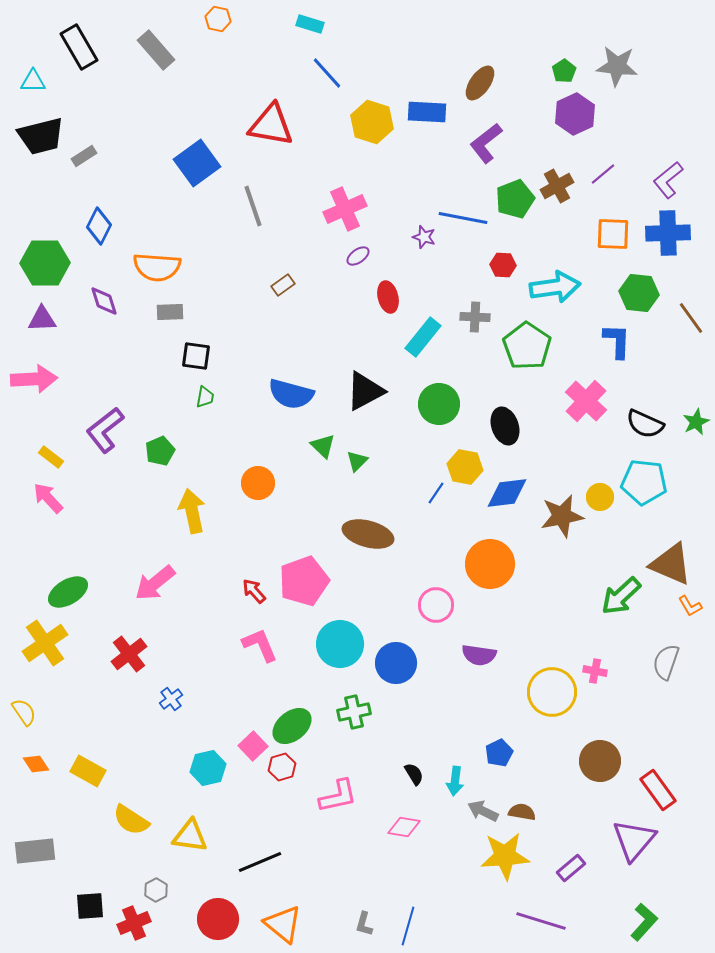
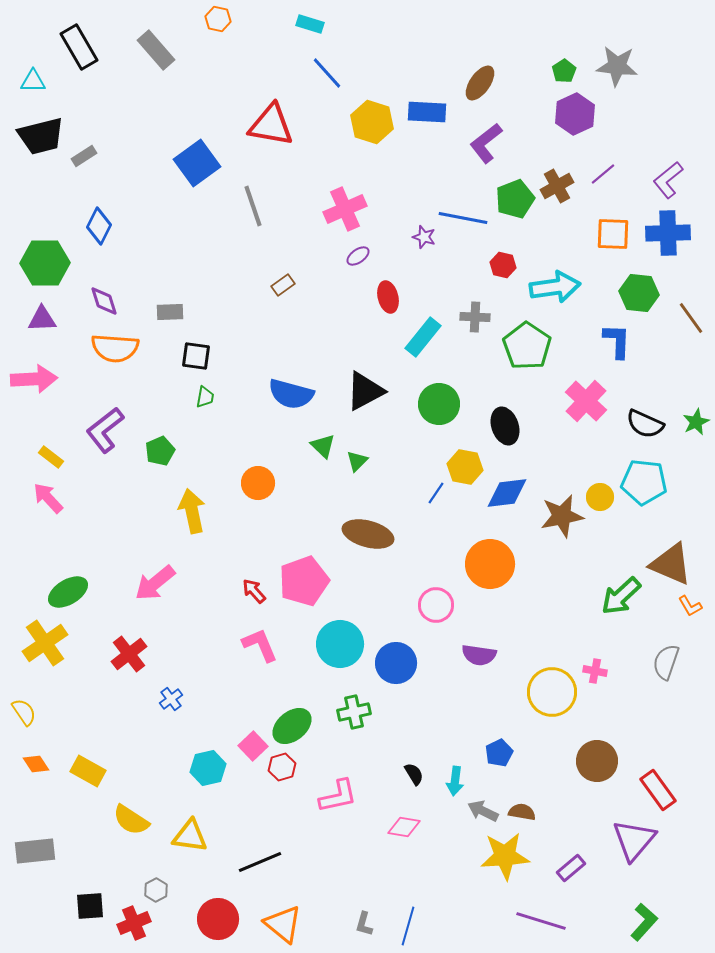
red hexagon at (503, 265): rotated 10 degrees clockwise
orange semicircle at (157, 267): moved 42 px left, 81 px down
brown circle at (600, 761): moved 3 px left
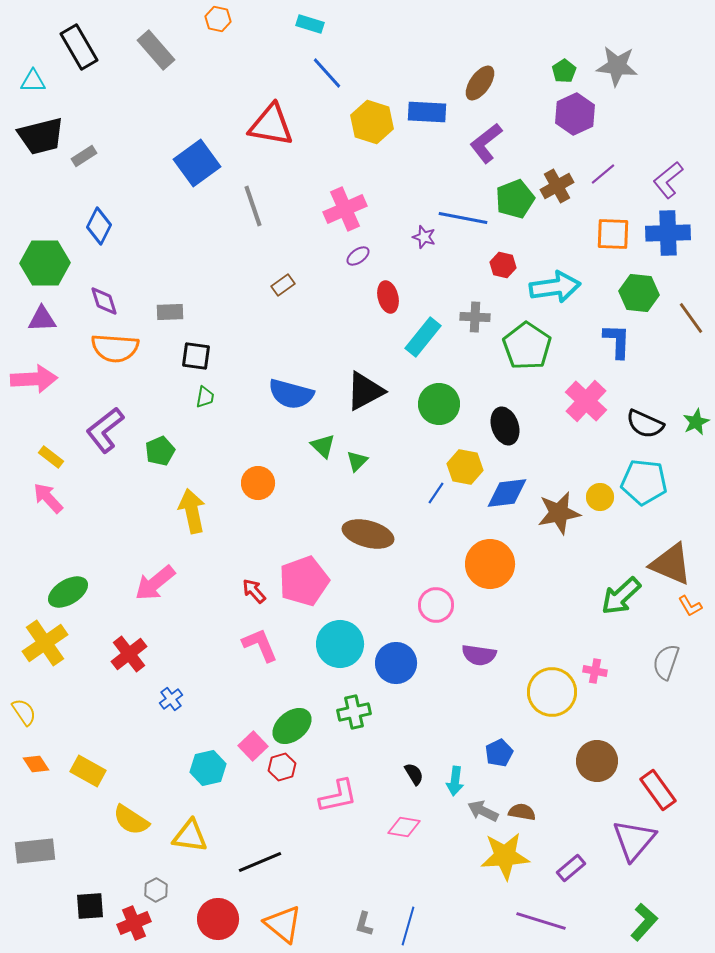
brown star at (562, 516): moved 3 px left, 3 px up
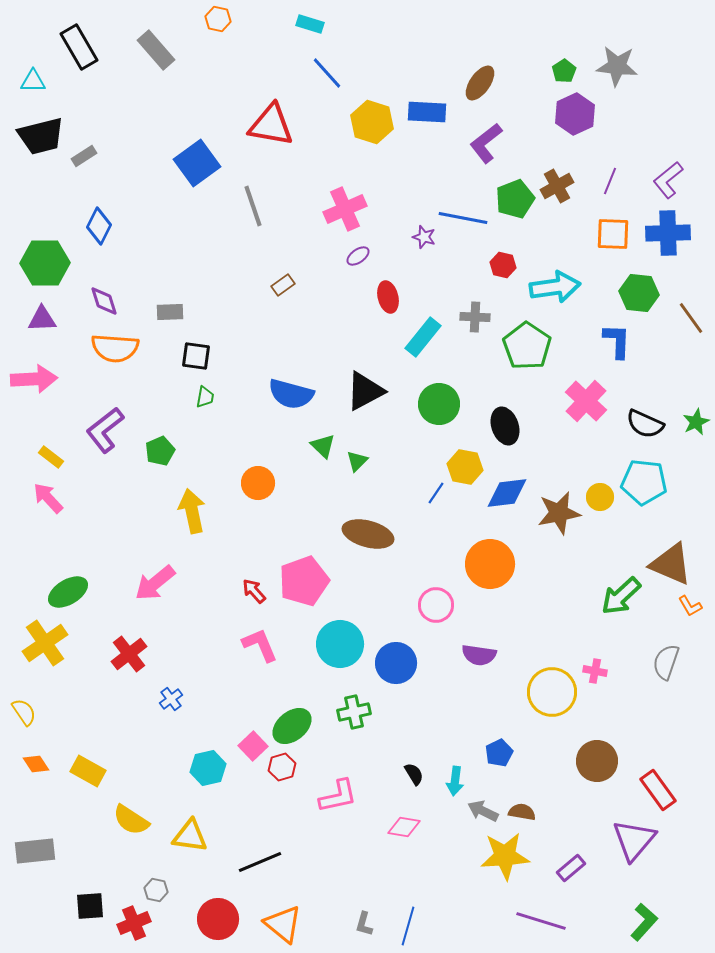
purple line at (603, 174): moved 7 px right, 7 px down; rotated 28 degrees counterclockwise
gray hexagon at (156, 890): rotated 20 degrees counterclockwise
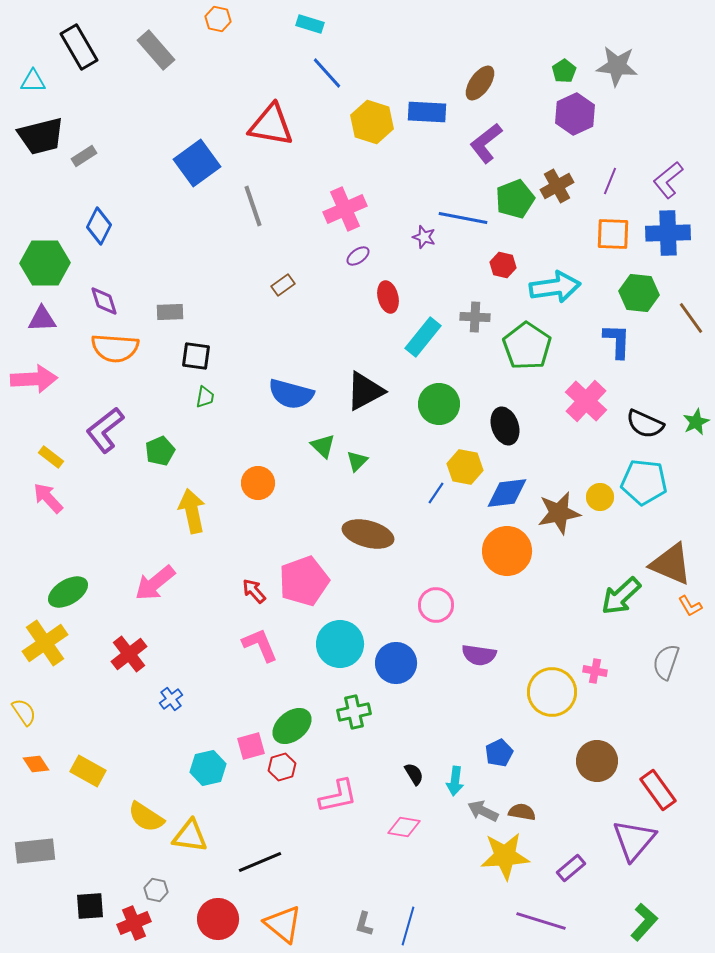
orange circle at (490, 564): moved 17 px right, 13 px up
pink square at (253, 746): moved 2 px left; rotated 28 degrees clockwise
yellow semicircle at (131, 820): moved 15 px right, 3 px up
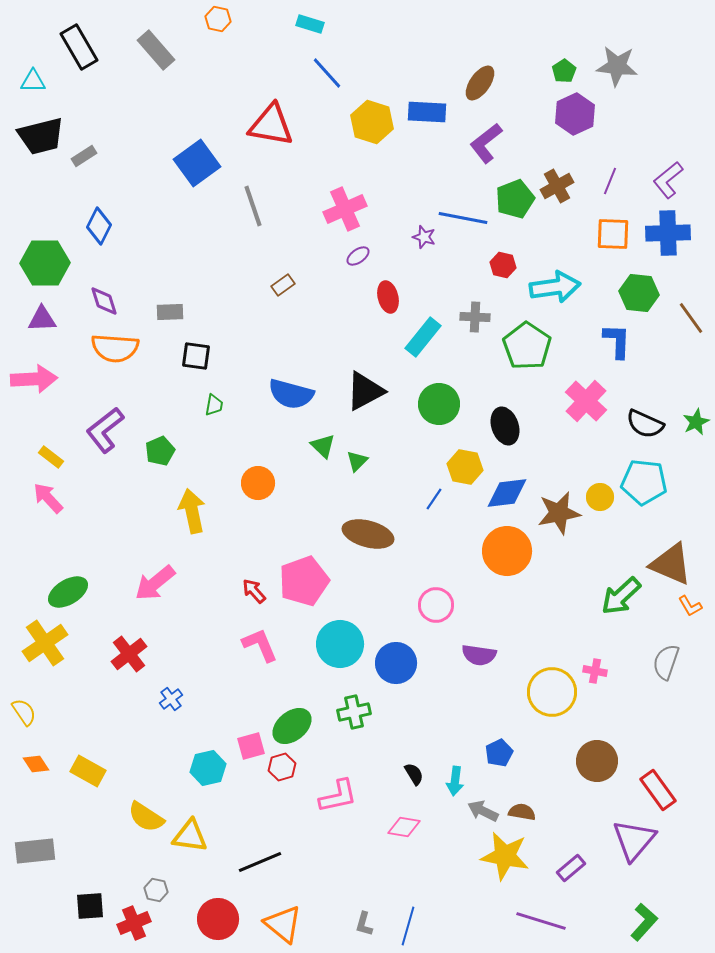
green trapezoid at (205, 397): moved 9 px right, 8 px down
blue line at (436, 493): moved 2 px left, 6 px down
yellow star at (505, 856): rotated 15 degrees clockwise
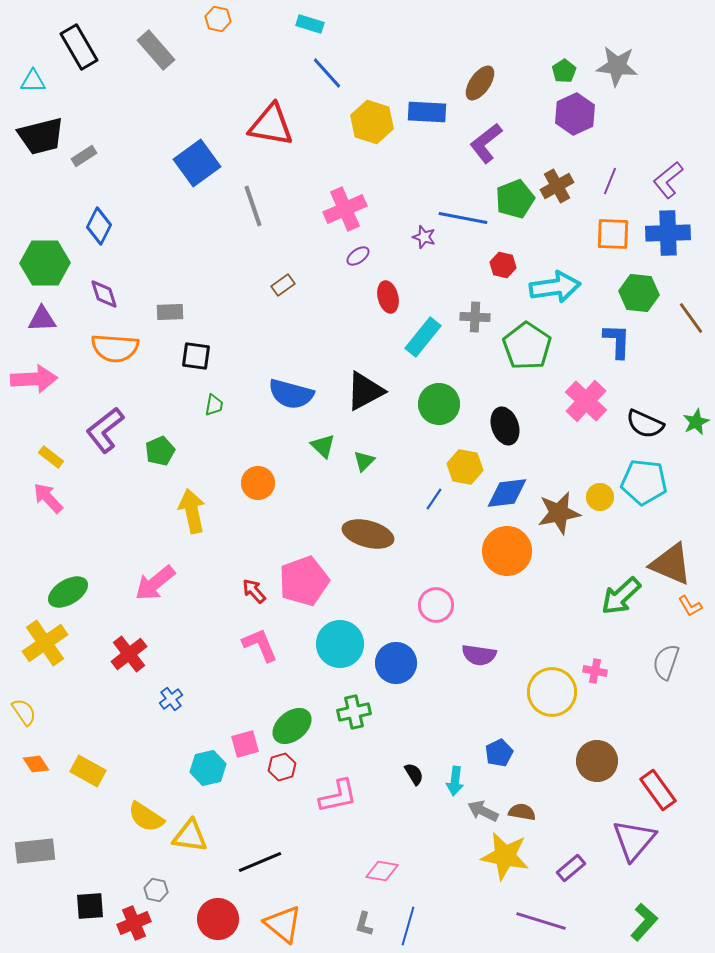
purple diamond at (104, 301): moved 7 px up
green triangle at (357, 461): moved 7 px right
pink square at (251, 746): moved 6 px left, 2 px up
pink diamond at (404, 827): moved 22 px left, 44 px down
